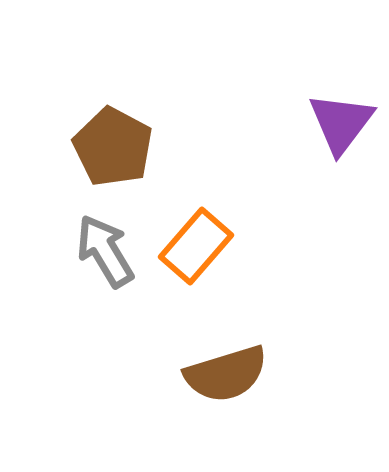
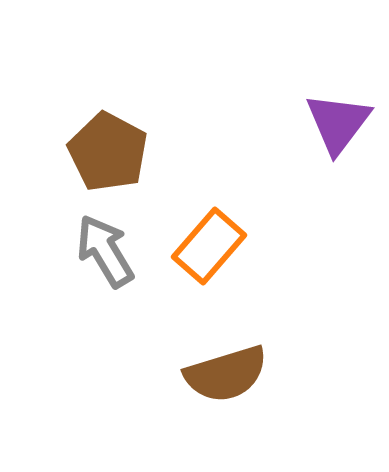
purple triangle: moved 3 px left
brown pentagon: moved 5 px left, 5 px down
orange rectangle: moved 13 px right
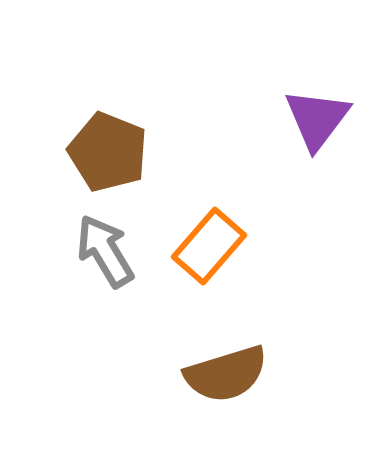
purple triangle: moved 21 px left, 4 px up
brown pentagon: rotated 6 degrees counterclockwise
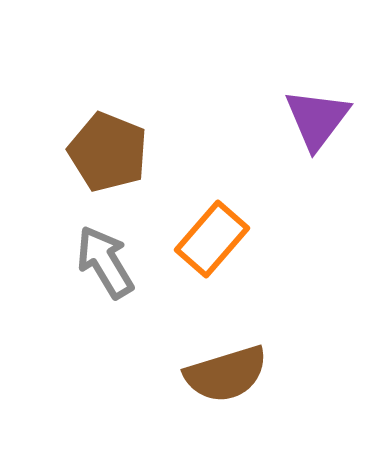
orange rectangle: moved 3 px right, 7 px up
gray arrow: moved 11 px down
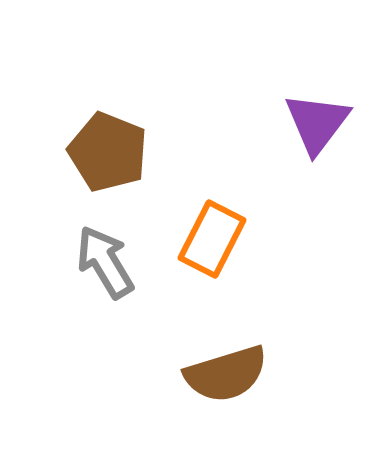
purple triangle: moved 4 px down
orange rectangle: rotated 14 degrees counterclockwise
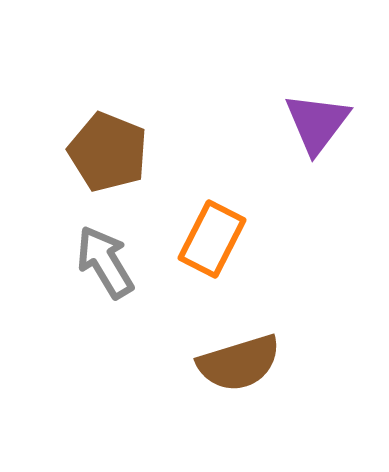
brown semicircle: moved 13 px right, 11 px up
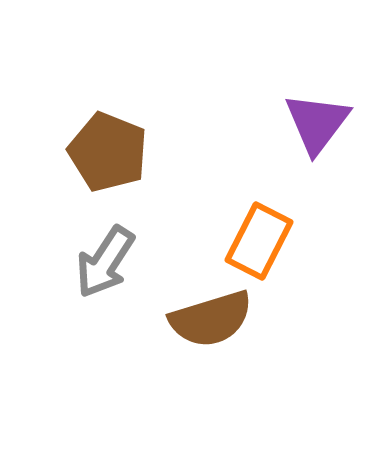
orange rectangle: moved 47 px right, 2 px down
gray arrow: rotated 116 degrees counterclockwise
brown semicircle: moved 28 px left, 44 px up
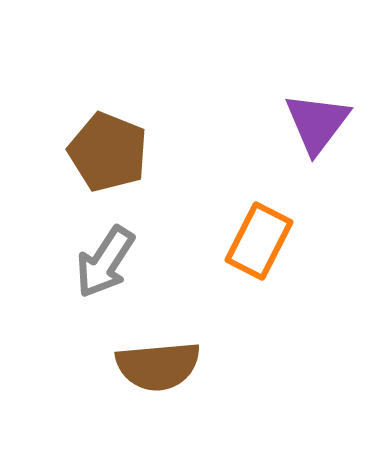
brown semicircle: moved 53 px left, 47 px down; rotated 12 degrees clockwise
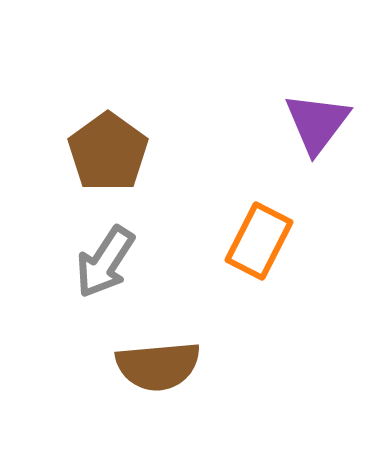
brown pentagon: rotated 14 degrees clockwise
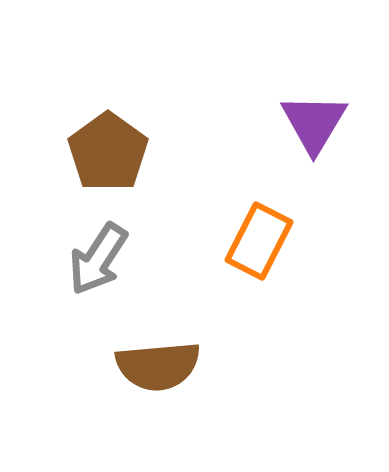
purple triangle: moved 3 px left; rotated 6 degrees counterclockwise
gray arrow: moved 7 px left, 3 px up
